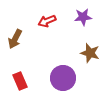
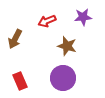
brown star: moved 23 px left, 7 px up
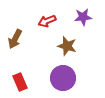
red rectangle: moved 1 px down
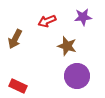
purple circle: moved 14 px right, 2 px up
red rectangle: moved 2 px left, 4 px down; rotated 42 degrees counterclockwise
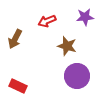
purple star: moved 2 px right
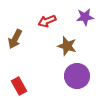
red rectangle: moved 1 px right; rotated 36 degrees clockwise
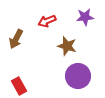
brown arrow: moved 1 px right
purple circle: moved 1 px right
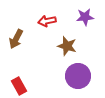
red arrow: rotated 12 degrees clockwise
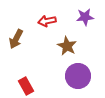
brown star: rotated 12 degrees clockwise
red rectangle: moved 7 px right
